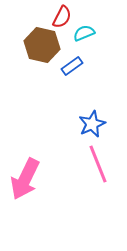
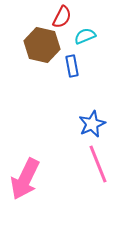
cyan semicircle: moved 1 px right, 3 px down
blue rectangle: rotated 65 degrees counterclockwise
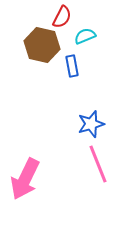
blue star: moved 1 px left; rotated 8 degrees clockwise
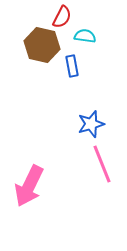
cyan semicircle: rotated 30 degrees clockwise
pink line: moved 4 px right
pink arrow: moved 4 px right, 7 px down
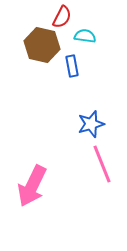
pink arrow: moved 3 px right
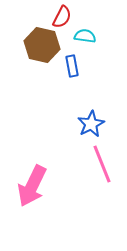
blue star: rotated 12 degrees counterclockwise
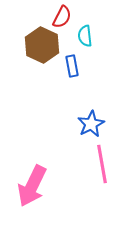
cyan semicircle: rotated 105 degrees counterclockwise
brown hexagon: rotated 12 degrees clockwise
pink line: rotated 12 degrees clockwise
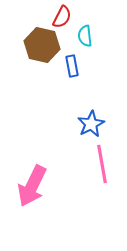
brown hexagon: rotated 12 degrees counterclockwise
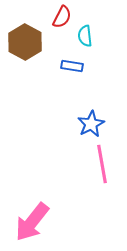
brown hexagon: moved 17 px left, 3 px up; rotated 16 degrees clockwise
blue rectangle: rotated 70 degrees counterclockwise
pink arrow: moved 36 px down; rotated 12 degrees clockwise
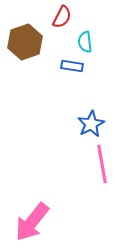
cyan semicircle: moved 6 px down
brown hexagon: rotated 12 degrees clockwise
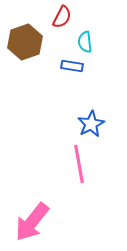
pink line: moved 23 px left
